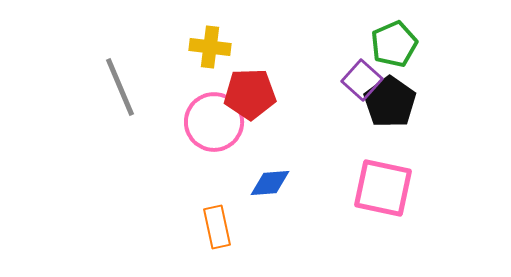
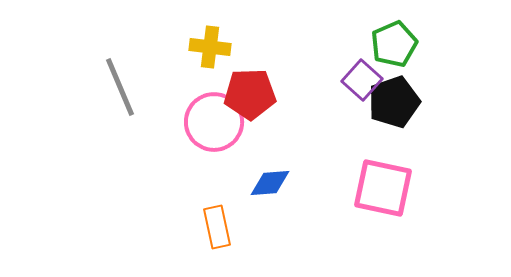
black pentagon: moved 4 px right; rotated 18 degrees clockwise
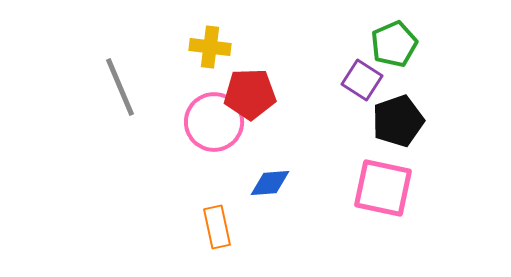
purple square: rotated 9 degrees counterclockwise
black pentagon: moved 4 px right, 19 px down
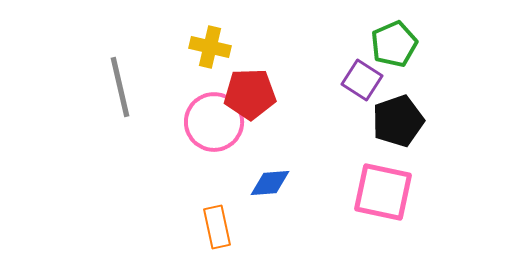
yellow cross: rotated 6 degrees clockwise
gray line: rotated 10 degrees clockwise
pink square: moved 4 px down
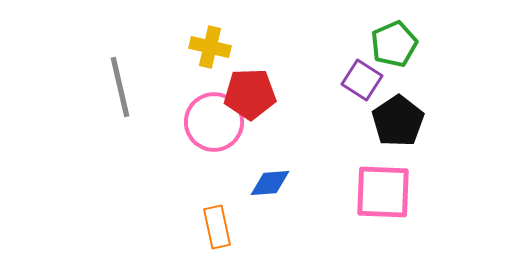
black pentagon: rotated 15 degrees counterclockwise
pink square: rotated 10 degrees counterclockwise
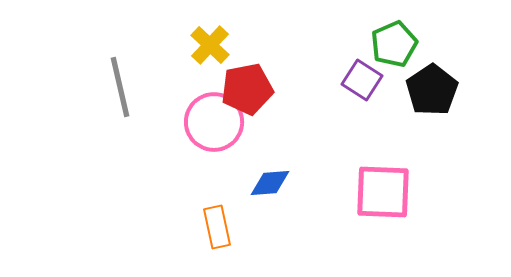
yellow cross: moved 2 px up; rotated 30 degrees clockwise
red pentagon: moved 3 px left, 5 px up; rotated 9 degrees counterclockwise
black pentagon: moved 34 px right, 31 px up
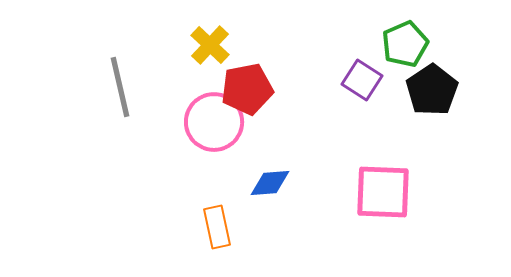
green pentagon: moved 11 px right
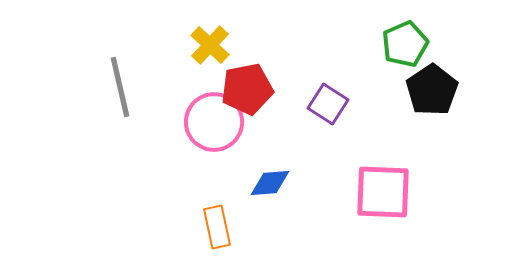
purple square: moved 34 px left, 24 px down
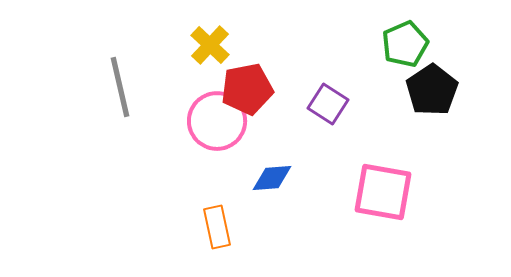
pink circle: moved 3 px right, 1 px up
blue diamond: moved 2 px right, 5 px up
pink square: rotated 8 degrees clockwise
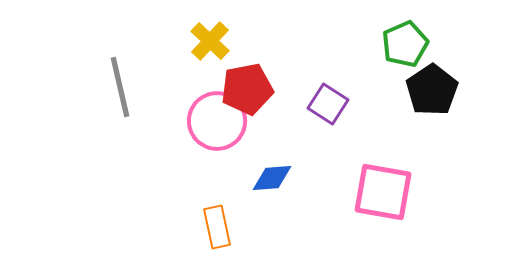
yellow cross: moved 4 px up
